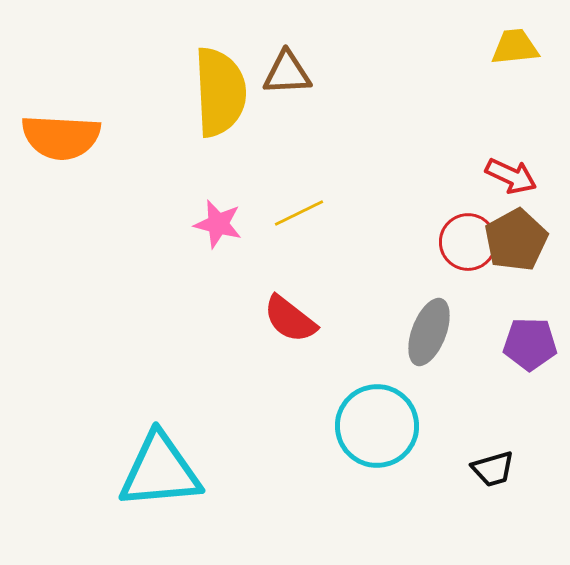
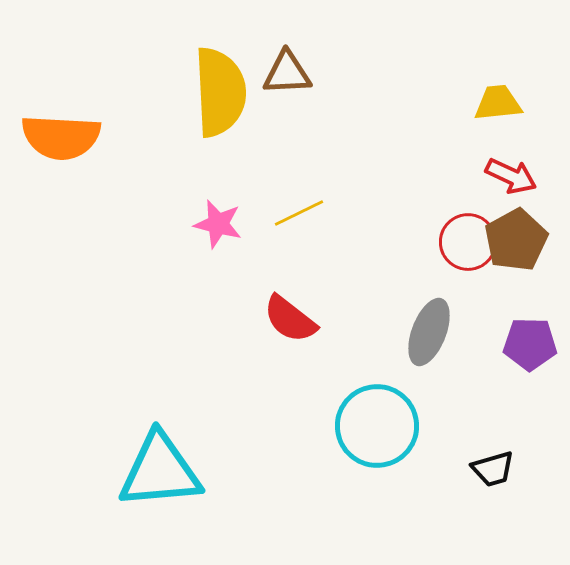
yellow trapezoid: moved 17 px left, 56 px down
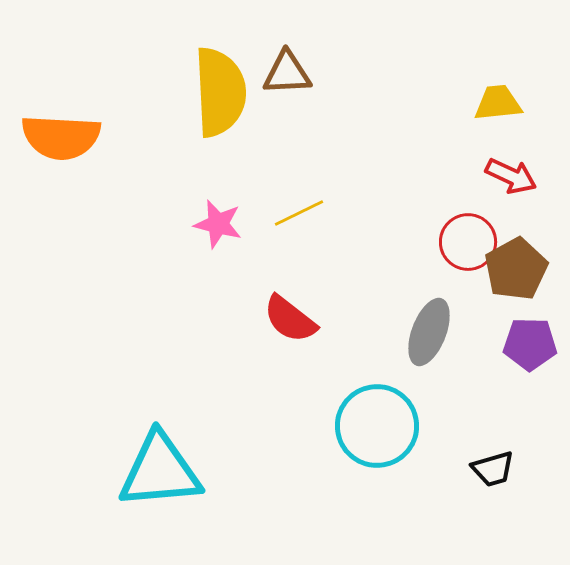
brown pentagon: moved 29 px down
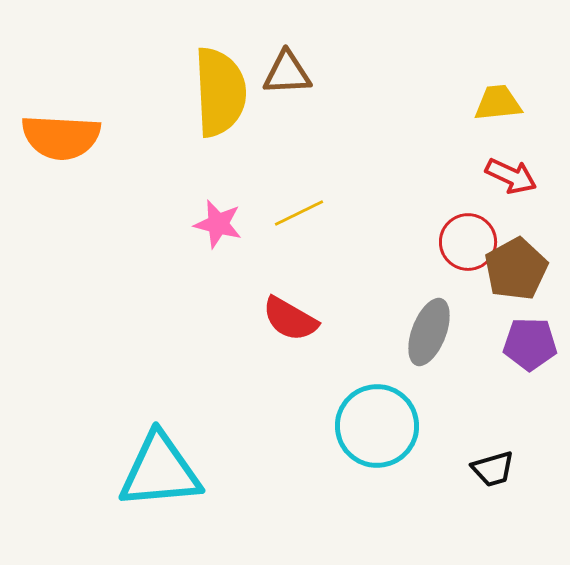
red semicircle: rotated 8 degrees counterclockwise
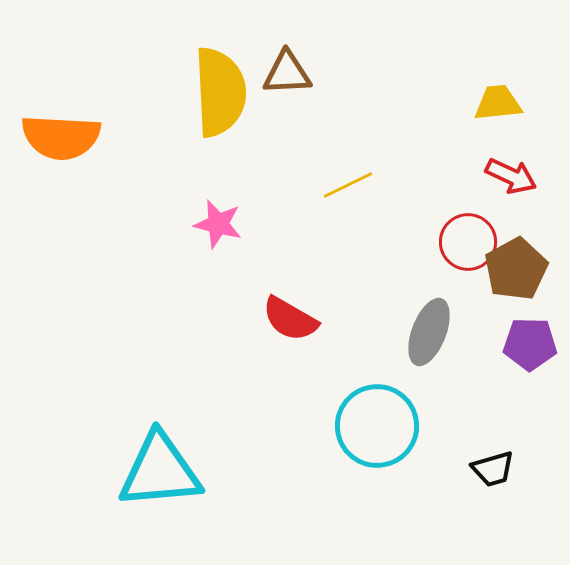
yellow line: moved 49 px right, 28 px up
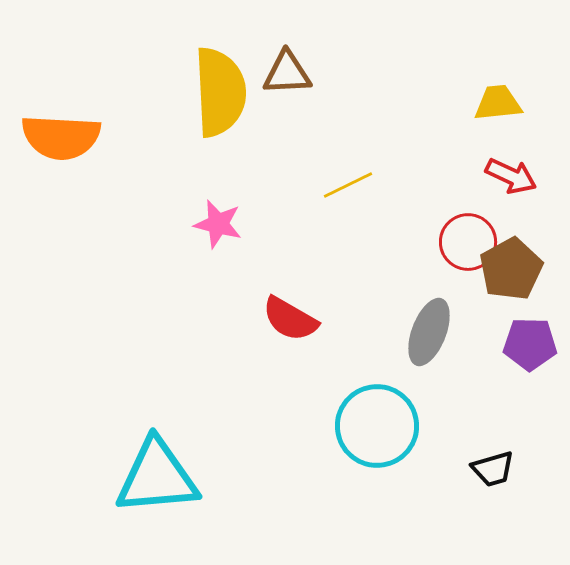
brown pentagon: moved 5 px left
cyan triangle: moved 3 px left, 6 px down
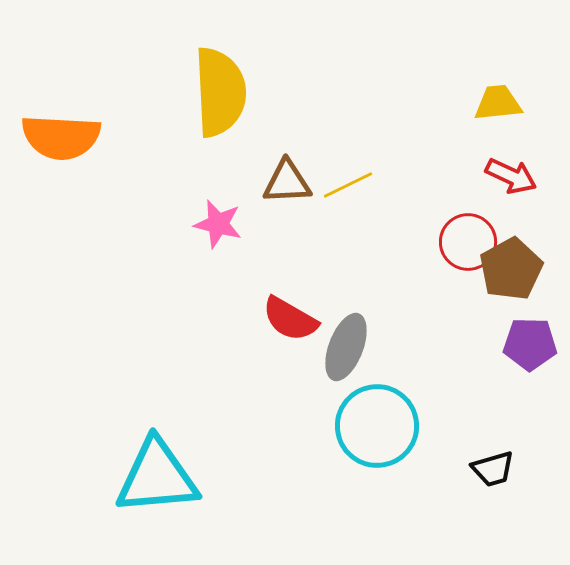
brown triangle: moved 109 px down
gray ellipse: moved 83 px left, 15 px down
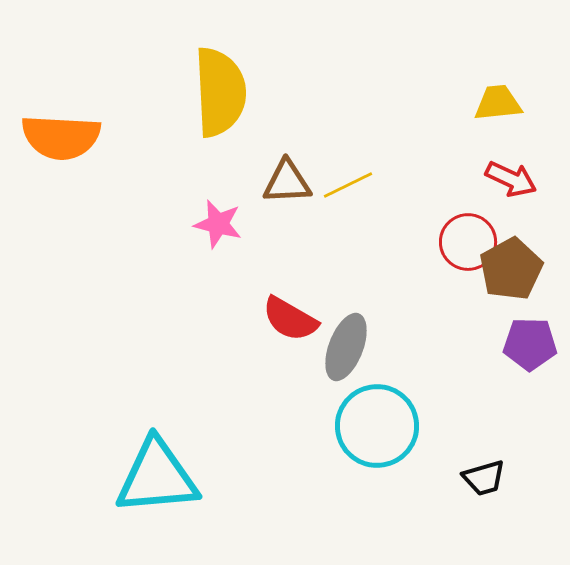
red arrow: moved 3 px down
black trapezoid: moved 9 px left, 9 px down
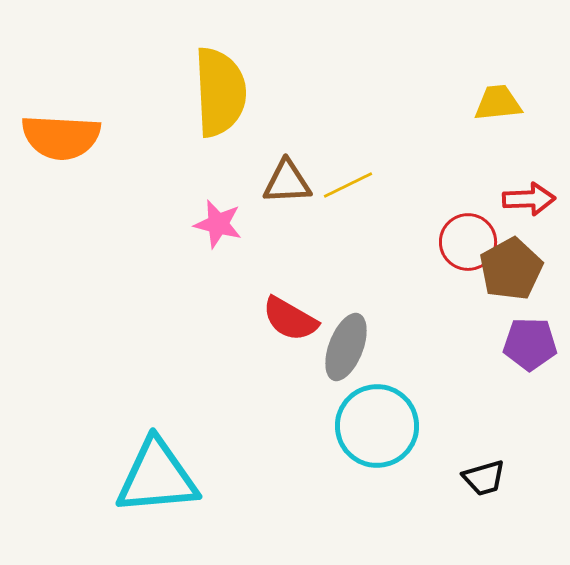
red arrow: moved 18 px right, 20 px down; rotated 27 degrees counterclockwise
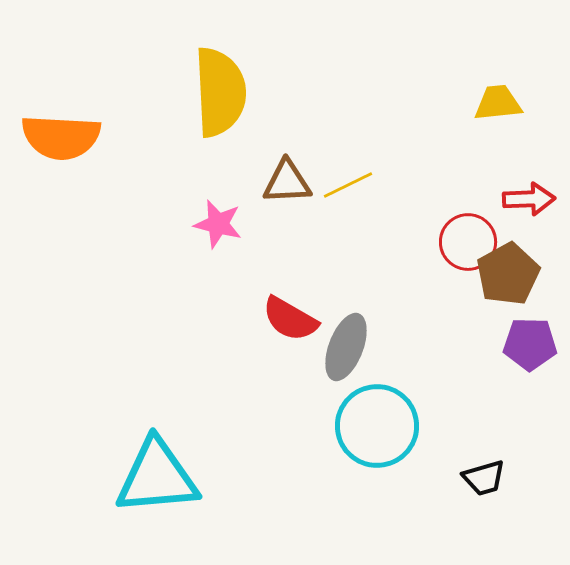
brown pentagon: moved 3 px left, 5 px down
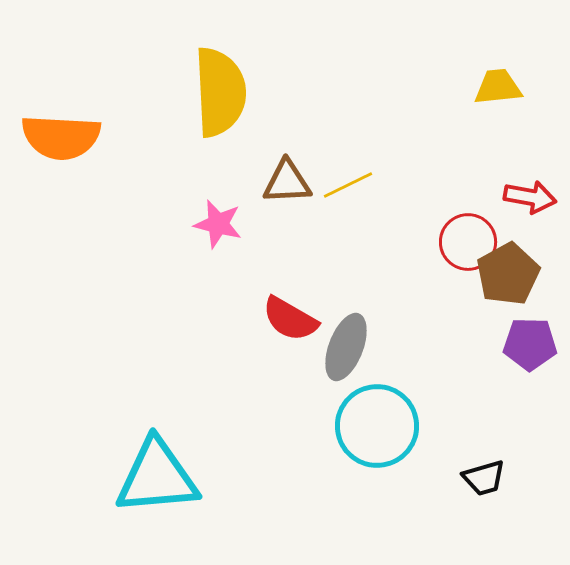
yellow trapezoid: moved 16 px up
red arrow: moved 1 px right, 2 px up; rotated 12 degrees clockwise
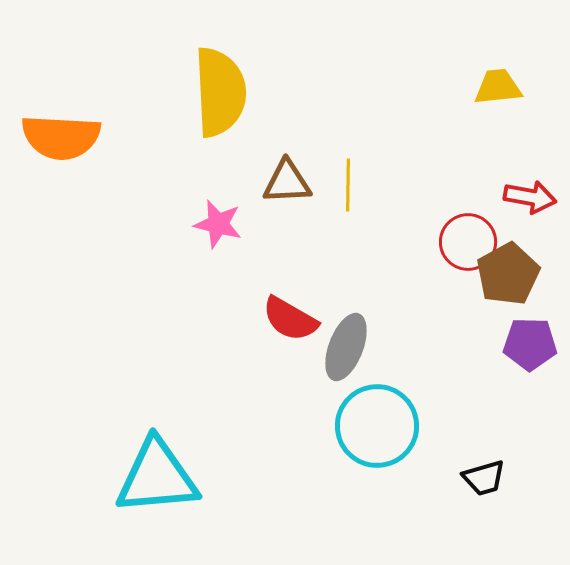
yellow line: rotated 63 degrees counterclockwise
